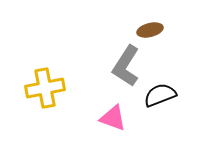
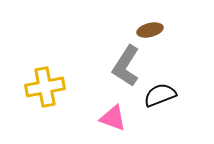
yellow cross: moved 1 px up
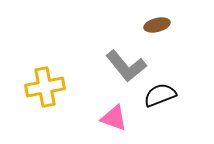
brown ellipse: moved 7 px right, 5 px up
gray L-shape: rotated 72 degrees counterclockwise
pink triangle: moved 1 px right
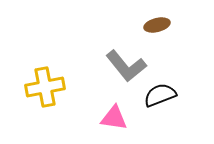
pink triangle: rotated 12 degrees counterclockwise
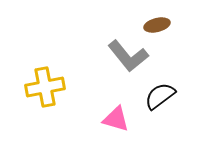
gray L-shape: moved 2 px right, 10 px up
black semicircle: moved 1 px down; rotated 16 degrees counterclockwise
pink triangle: moved 2 px right, 1 px down; rotated 8 degrees clockwise
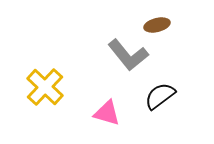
gray L-shape: moved 1 px up
yellow cross: rotated 36 degrees counterclockwise
pink triangle: moved 9 px left, 6 px up
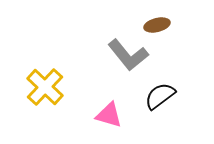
pink triangle: moved 2 px right, 2 px down
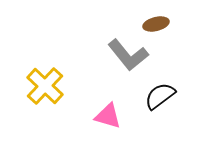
brown ellipse: moved 1 px left, 1 px up
yellow cross: moved 1 px up
pink triangle: moved 1 px left, 1 px down
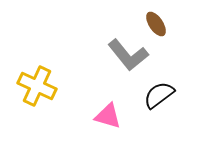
brown ellipse: rotated 70 degrees clockwise
yellow cross: moved 8 px left; rotated 18 degrees counterclockwise
black semicircle: moved 1 px left, 1 px up
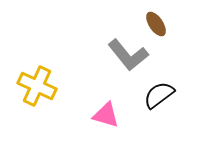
pink triangle: moved 2 px left, 1 px up
